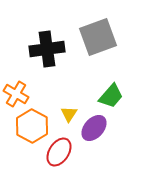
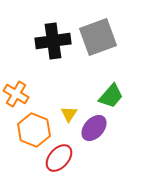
black cross: moved 6 px right, 8 px up
orange hexagon: moved 2 px right, 4 px down; rotated 8 degrees counterclockwise
red ellipse: moved 6 px down; rotated 8 degrees clockwise
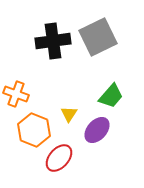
gray square: rotated 6 degrees counterclockwise
orange cross: rotated 10 degrees counterclockwise
purple ellipse: moved 3 px right, 2 px down
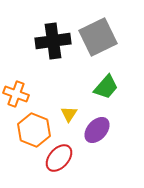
green trapezoid: moved 5 px left, 9 px up
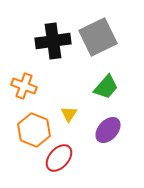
orange cross: moved 8 px right, 8 px up
purple ellipse: moved 11 px right
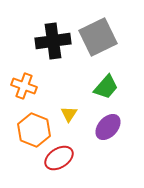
purple ellipse: moved 3 px up
red ellipse: rotated 16 degrees clockwise
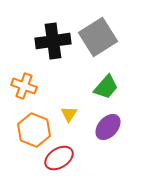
gray square: rotated 6 degrees counterclockwise
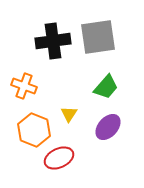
gray square: rotated 24 degrees clockwise
red ellipse: rotated 8 degrees clockwise
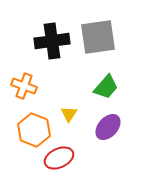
black cross: moved 1 px left
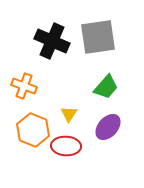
black cross: rotated 32 degrees clockwise
orange hexagon: moved 1 px left
red ellipse: moved 7 px right, 12 px up; rotated 28 degrees clockwise
